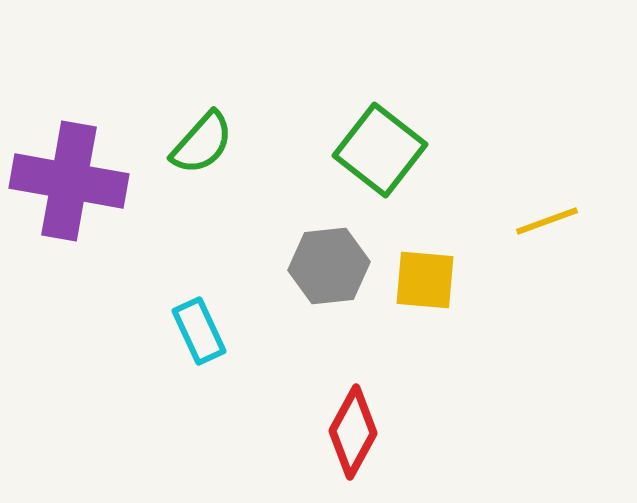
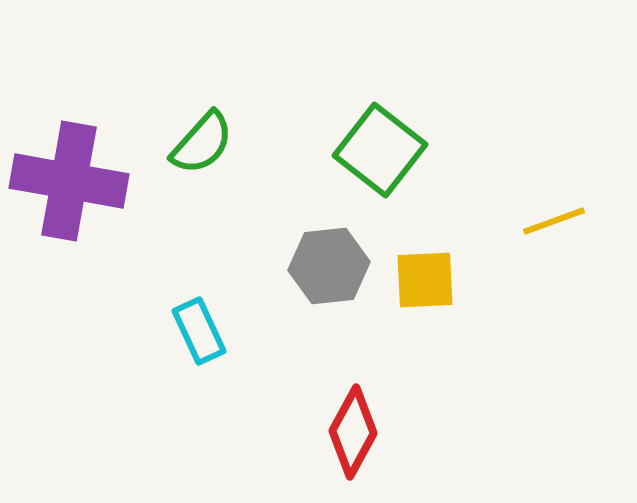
yellow line: moved 7 px right
yellow square: rotated 8 degrees counterclockwise
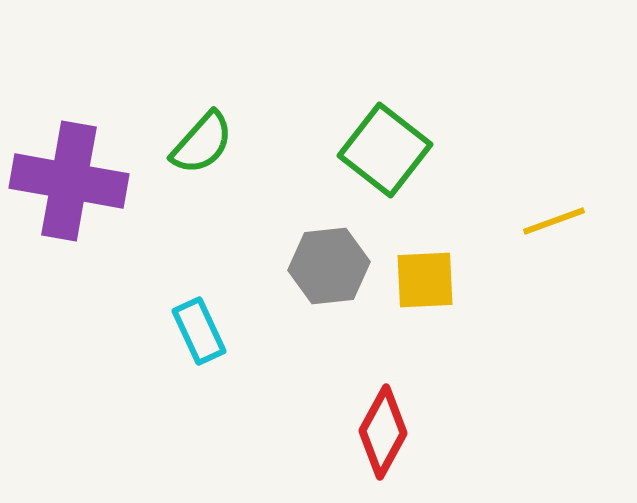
green square: moved 5 px right
red diamond: moved 30 px right
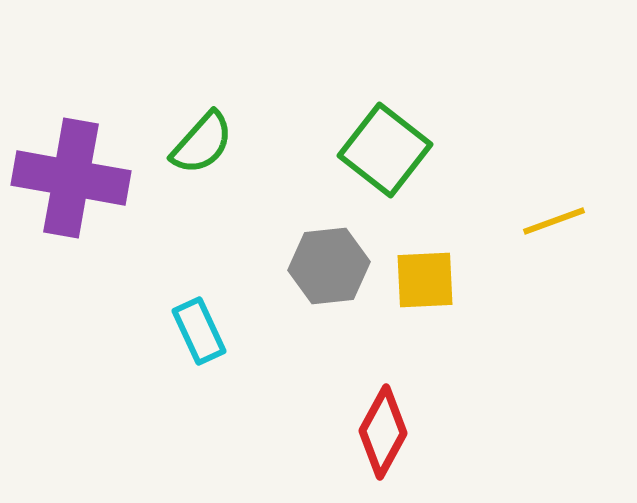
purple cross: moved 2 px right, 3 px up
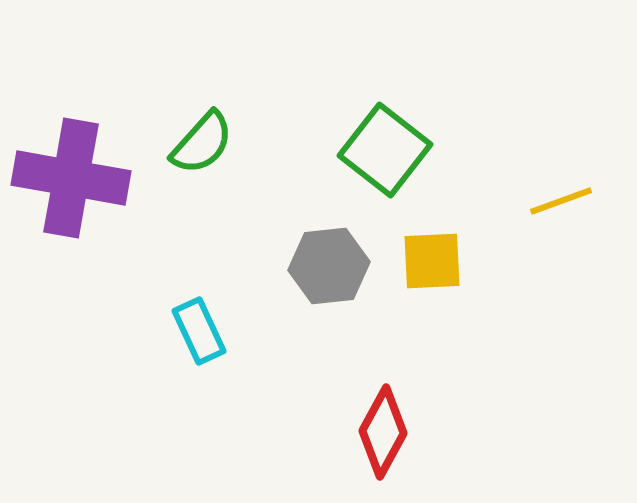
yellow line: moved 7 px right, 20 px up
yellow square: moved 7 px right, 19 px up
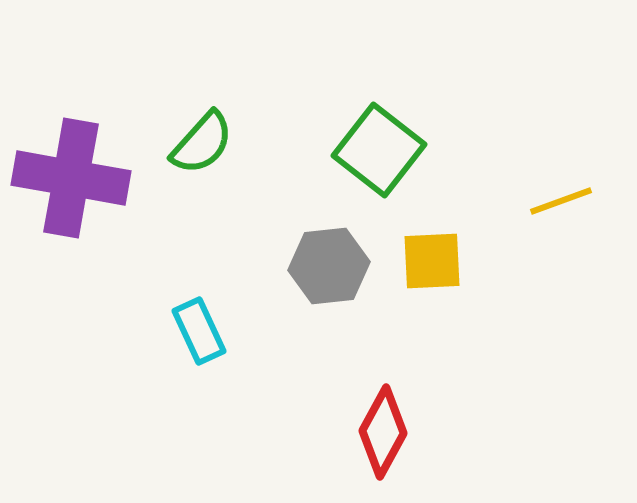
green square: moved 6 px left
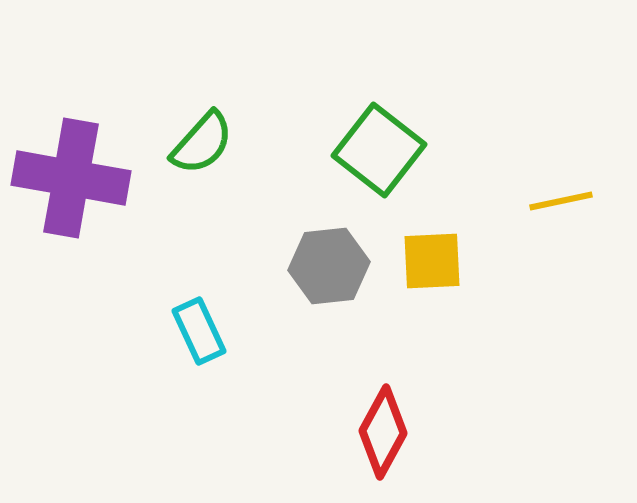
yellow line: rotated 8 degrees clockwise
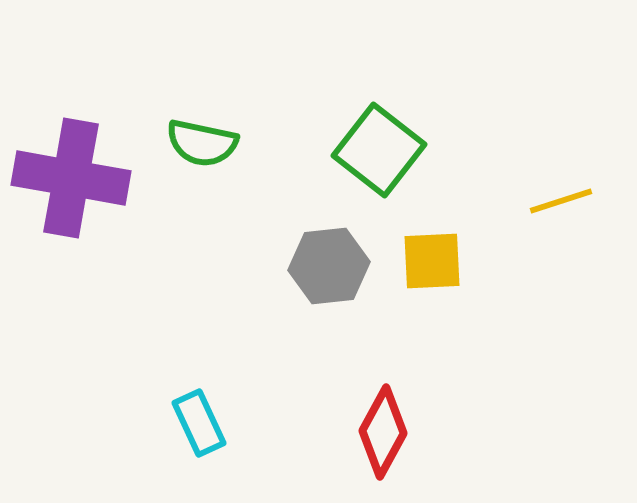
green semicircle: rotated 60 degrees clockwise
yellow line: rotated 6 degrees counterclockwise
cyan rectangle: moved 92 px down
